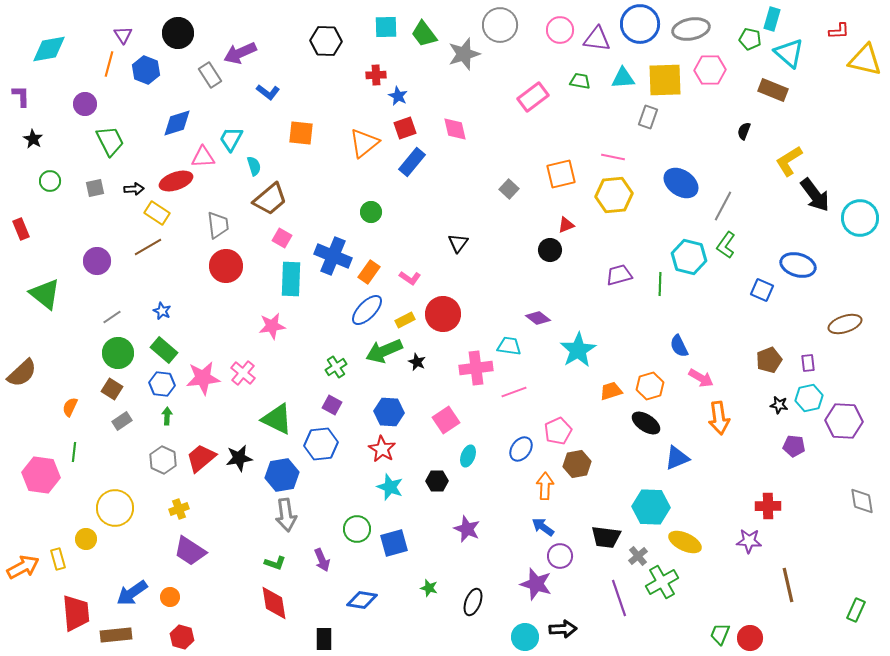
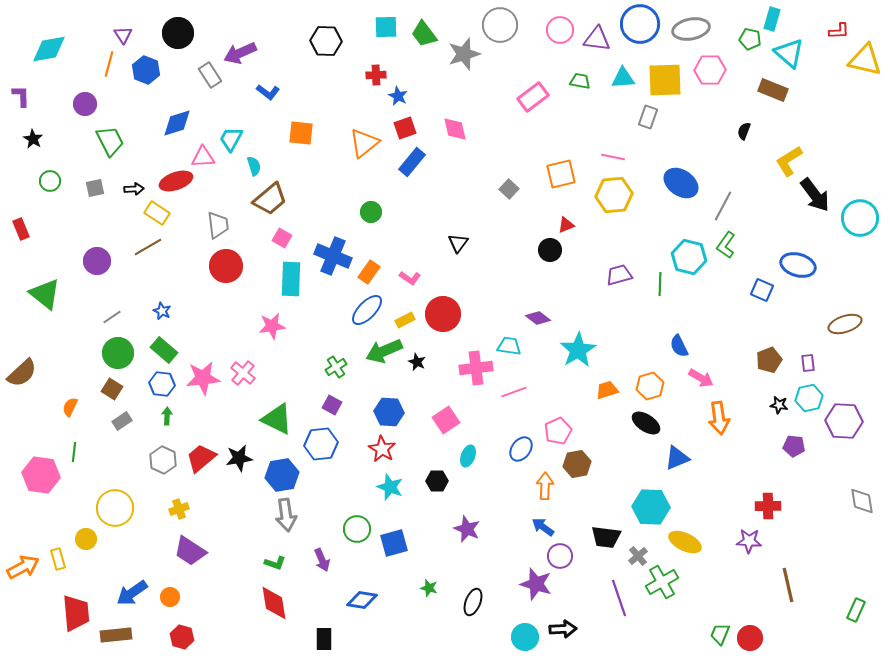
orange trapezoid at (611, 391): moved 4 px left, 1 px up
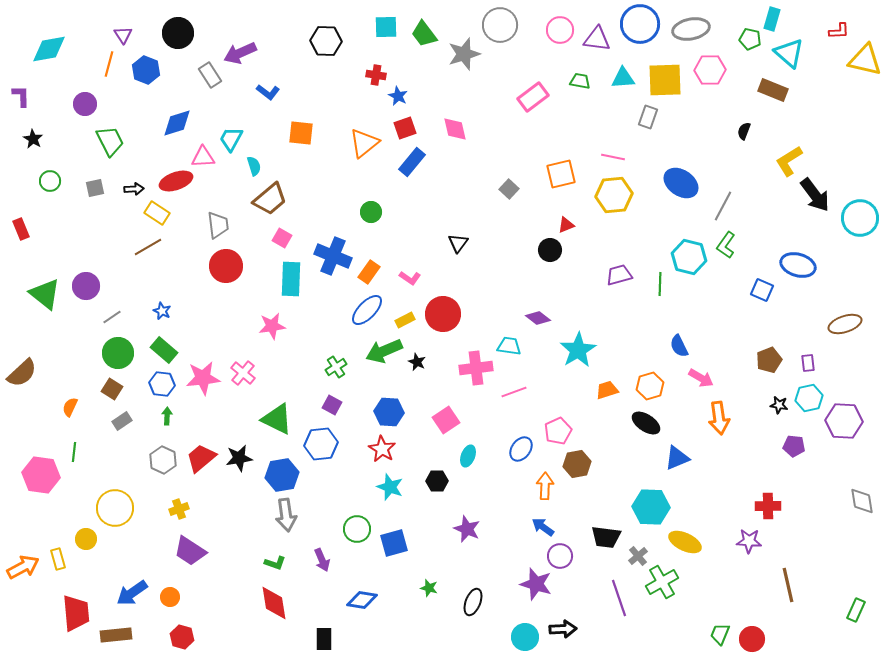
red cross at (376, 75): rotated 12 degrees clockwise
purple circle at (97, 261): moved 11 px left, 25 px down
red circle at (750, 638): moved 2 px right, 1 px down
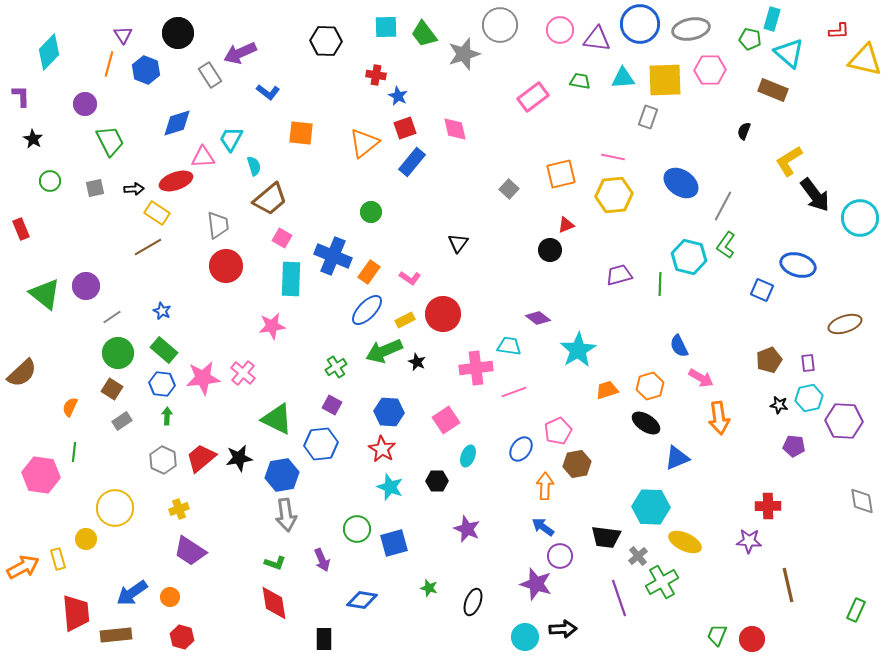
cyan diamond at (49, 49): moved 3 px down; rotated 36 degrees counterclockwise
green trapezoid at (720, 634): moved 3 px left, 1 px down
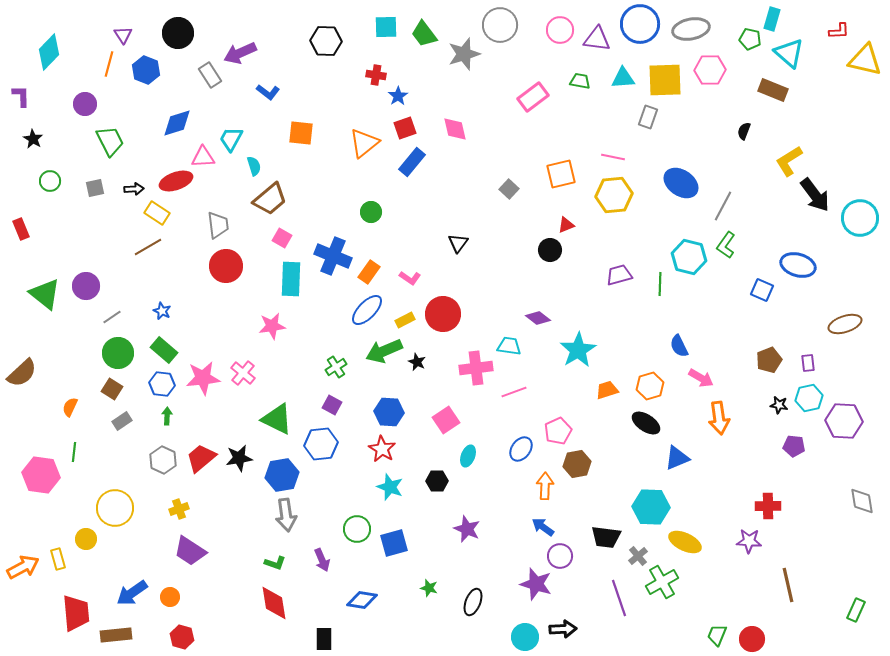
blue star at (398, 96): rotated 12 degrees clockwise
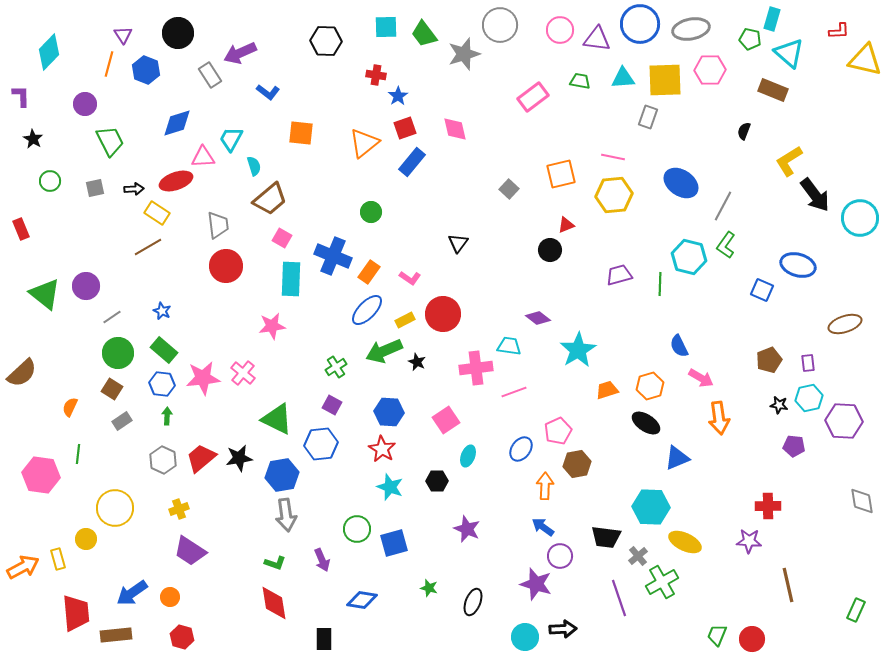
green line at (74, 452): moved 4 px right, 2 px down
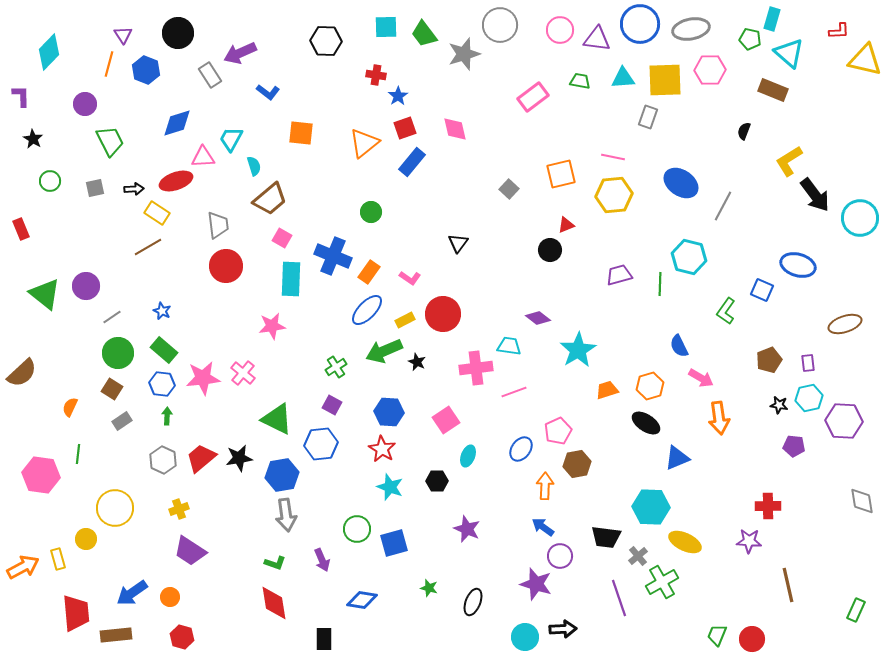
green L-shape at (726, 245): moved 66 px down
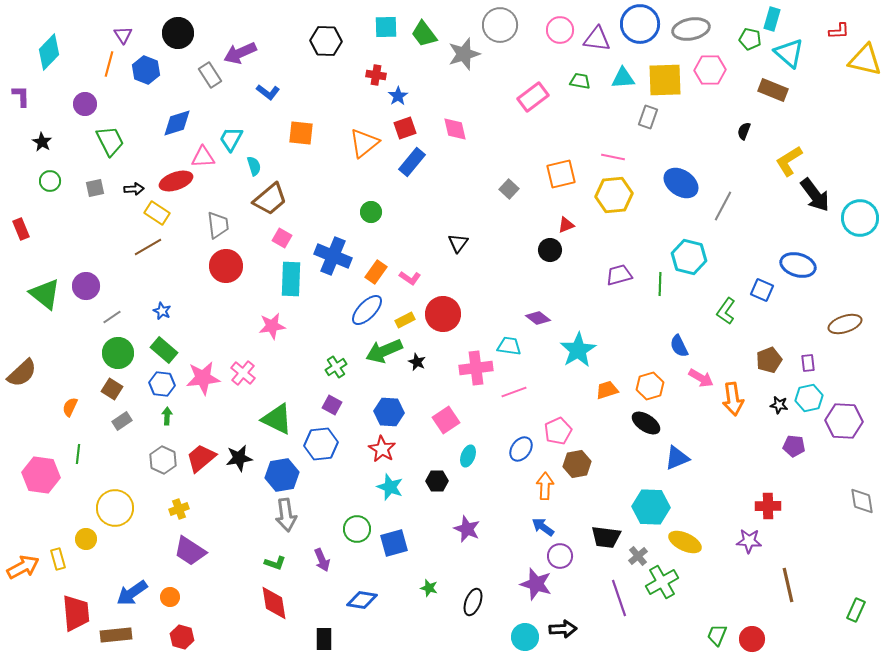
black star at (33, 139): moved 9 px right, 3 px down
orange rectangle at (369, 272): moved 7 px right
orange arrow at (719, 418): moved 14 px right, 19 px up
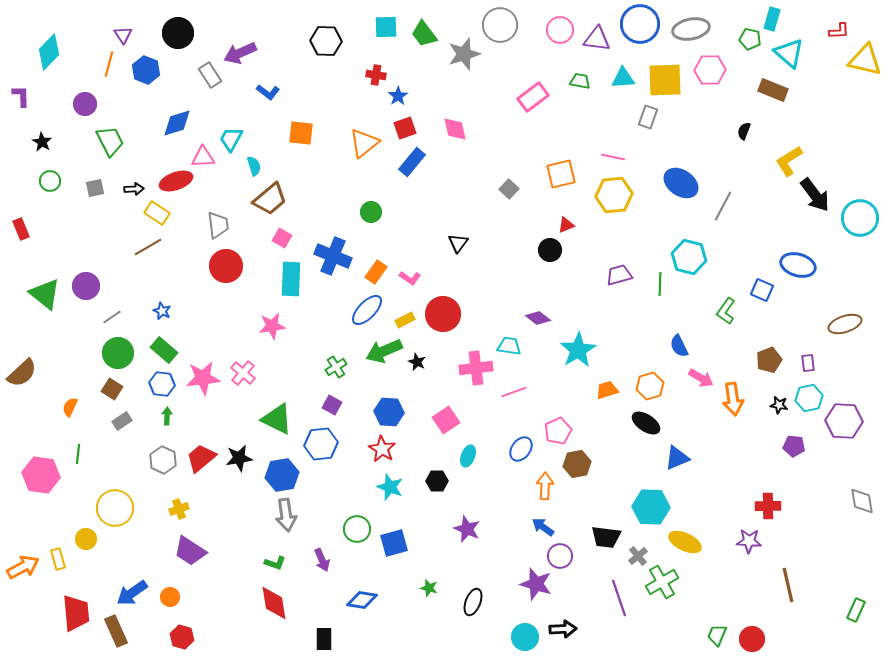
brown rectangle at (116, 635): moved 4 px up; rotated 72 degrees clockwise
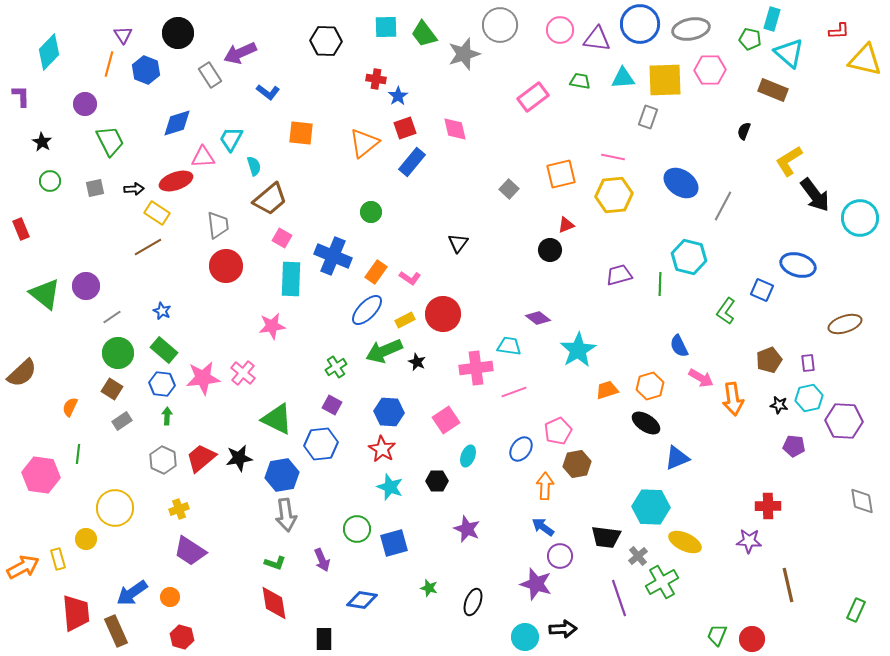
red cross at (376, 75): moved 4 px down
